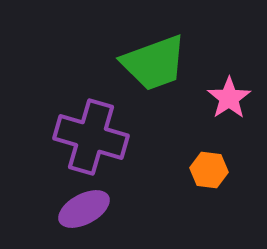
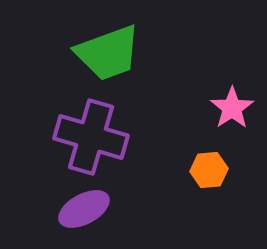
green trapezoid: moved 46 px left, 10 px up
pink star: moved 3 px right, 10 px down
orange hexagon: rotated 12 degrees counterclockwise
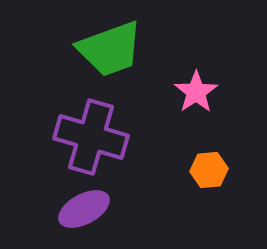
green trapezoid: moved 2 px right, 4 px up
pink star: moved 36 px left, 16 px up
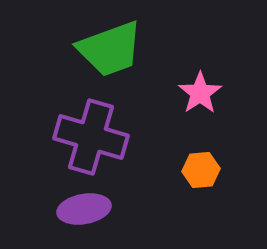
pink star: moved 4 px right, 1 px down
orange hexagon: moved 8 px left
purple ellipse: rotated 18 degrees clockwise
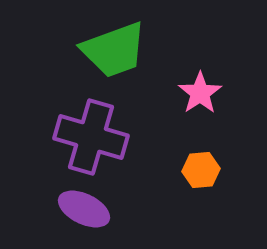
green trapezoid: moved 4 px right, 1 px down
purple ellipse: rotated 36 degrees clockwise
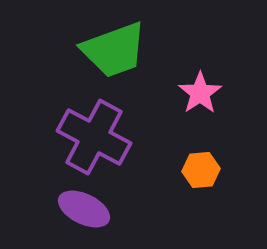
purple cross: moved 3 px right; rotated 12 degrees clockwise
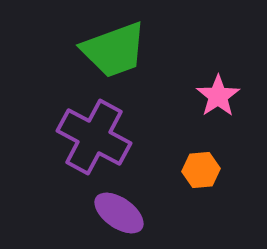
pink star: moved 18 px right, 3 px down
purple ellipse: moved 35 px right, 4 px down; rotated 9 degrees clockwise
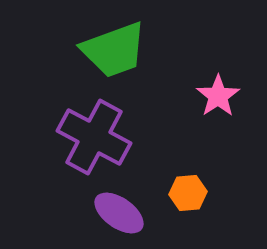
orange hexagon: moved 13 px left, 23 px down
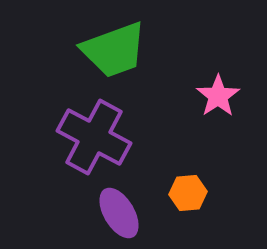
purple ellipse: rotated 24 degrees clockwise
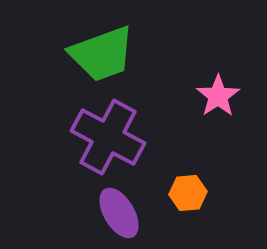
green trapezoid: moved 12 px left, 4 px down
purple cross: moved 14 px right
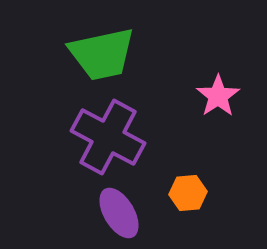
green trapezoid: rotated 8 degrees clockwise
